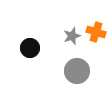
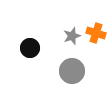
orange cross: moved 1 px down
gray circle: moved 5 px left
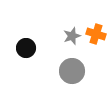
orange cross: moved 1 px down
black circle: moved 4 px left
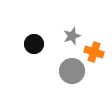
orange cross: moved 2 px left, 18 px down
black circle: moved 8 px right, 4 px up
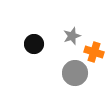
gray circle: moved 3 px right, 2 px down
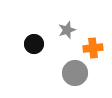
gray star: moved 5 px left, 6 px up
orange cross: moved 1 px left, 4 px up; rotated 24 degrees counterclockwise
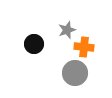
orange cross: moved 9 px left, 1 px up; rotated 12 degrees clockwise
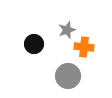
gray circle: moved 7 px left, 3 px down
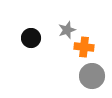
black circle: moved 3 px left, 6 px up
gray circle: moved 24 px right
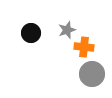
black circle: moved 5 px up
gray circle: moved 2 px up
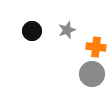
black circle: moved 1 px right, 2 px up
orange cross: moved 12 px right
